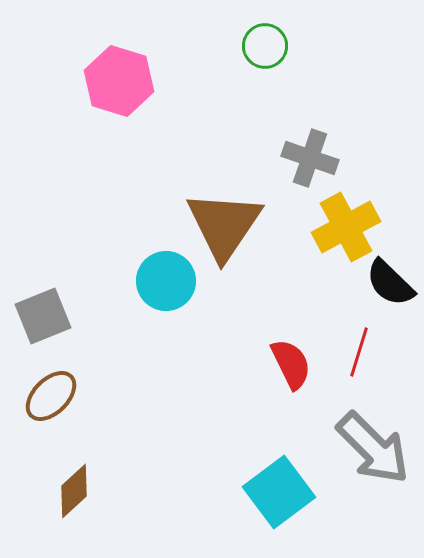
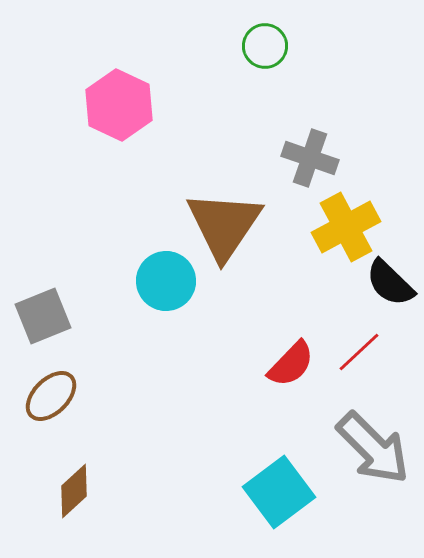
pink hexagon: moved 24 px down; rotated 8 degrees clockwise
red line: rotated 30 degrees clockwise
red semicircle: rotated 70 degrees clockwise
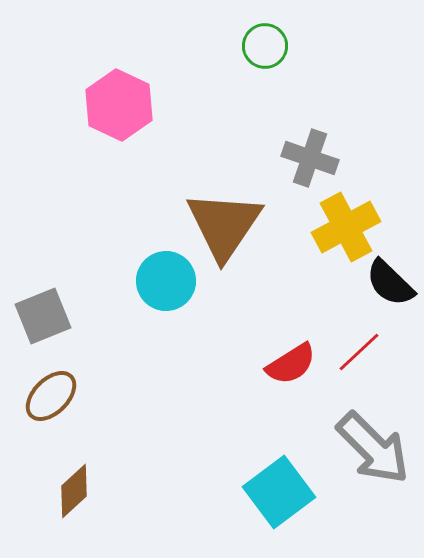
red semicircle: rotated 14 degrees clockwise
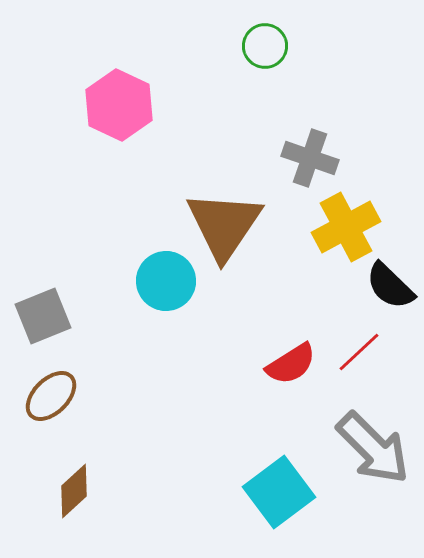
black semicircle: moved 3 px down
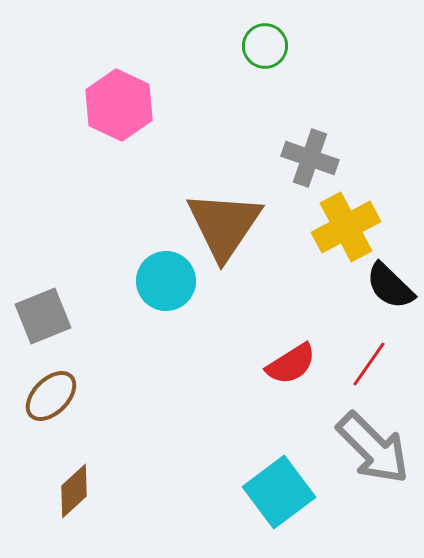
red line: moved 10 px right, 12 px down; rotated 12 degrees counterclockwise
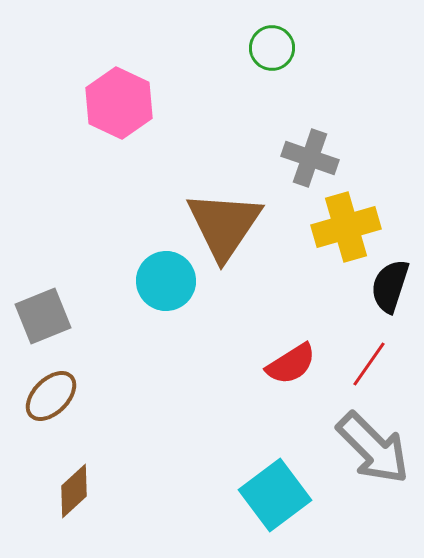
green circle: moved 7 px right, 2 px down
pink hexagon: moved 2 px up
yellow cross: rotated 12 degrees clockwise
black semicircle: rotated 64 degrees clockwise
cyan square: moved 4 px left, 3 px down
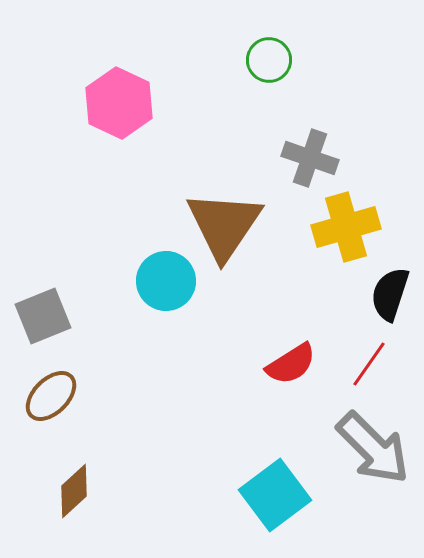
green circle: moved 3 px left, 12 px down
black semicircle: moved 8 px down
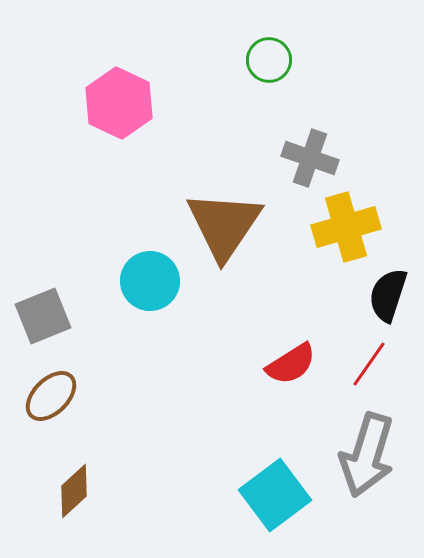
cyan circle: moved 16 px left
black semicircle: moved 2 px left, 1 px down
gray arrow: moved 6 px left, 7 px down; rotated 62 degrees clockwise
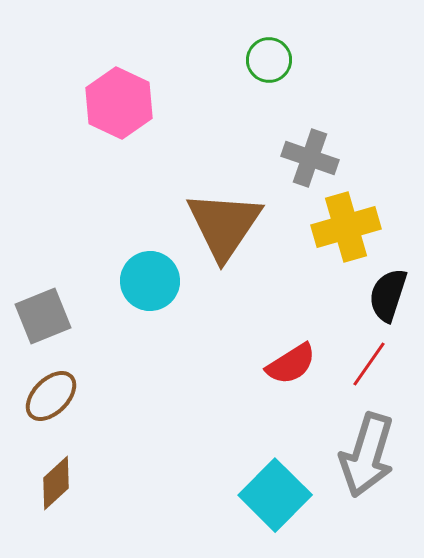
brown diamond: moved 18 px left, 8 px up
cyan square: rotated 8 degrees counterclockwise
